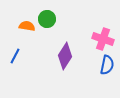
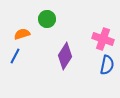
orange semicircle: moved 5 px left, 8 px down; rotated 28 degrees counterclockwise
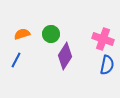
green circle: moved 4 px right, 15 px down
blue line: moved 1 px right, 4 px down
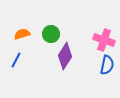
pink cross: moved 1 px right, 1 px down
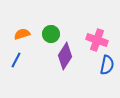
pink cross: moved 7 px left
